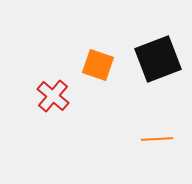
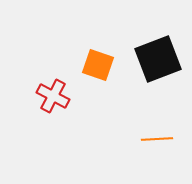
red cross: rotated 12 degrees counterclockwise
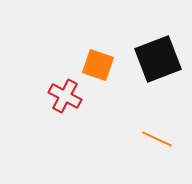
red cross: moved 12 px right
orange line: rotated 28 degrees clockwise
